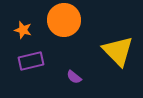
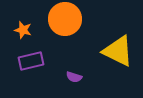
orange circle: moved 1 px right, 1 px up
yellow triangle: rotated 20 degrees counterclockwise
purple semicircle: rotated 21 degrees counterclockwise
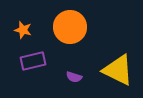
orange circle: moved 5 px right, 8 px down
yellow triangle: moved 19 px down
purple rectangle: moved 2 px right
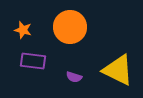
purple rectangle: rotated 20 degrees clockwise
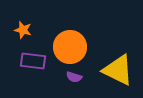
orange circle: moved 20 px down
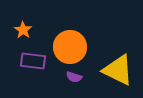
orange star: rotated 18 degrees clockwise
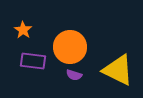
purple semicircle: moved 2 px up
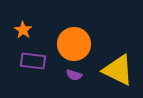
orange circle: moved 4 px right, 3 px up
